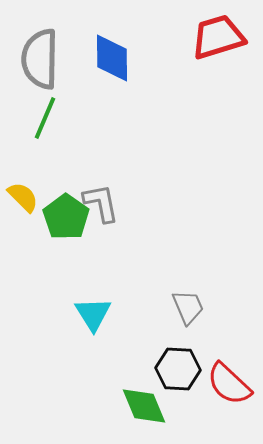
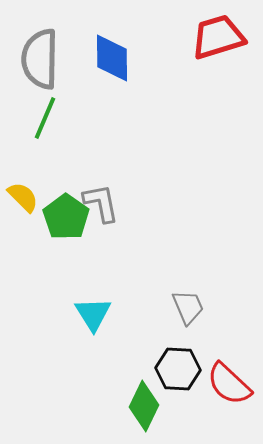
green diamond: rotated 48 degrees clockwise
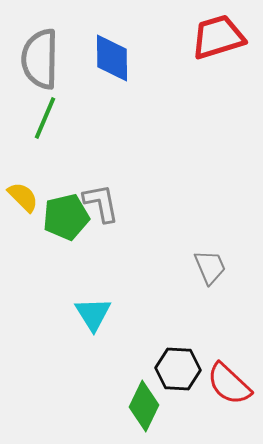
green pentagon: rotated 24 degrees clockwise
gray trapezoid: moved 22 px right, 40 px up
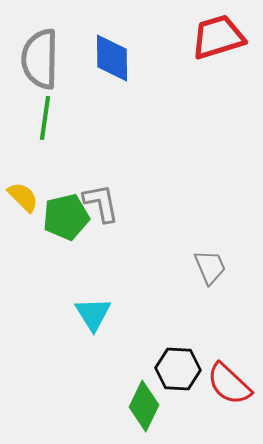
green line: rotated 15 degrees counterclockwise
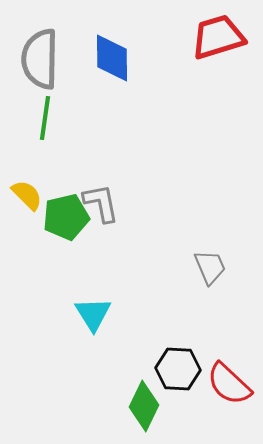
yellow semicircle: moved 4 px right, 2 px up
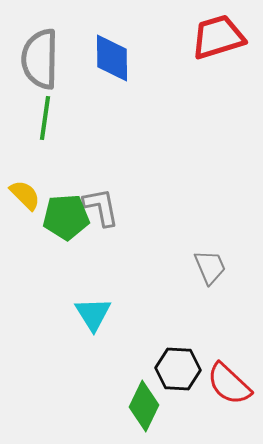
yellow semicircle: moved 2 px left
gray L-shape: moved 4 px down
green pentagon: rotated 9 degrees clockwise
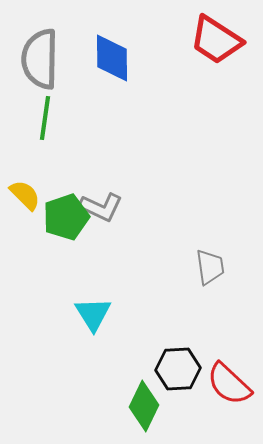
red trapezoid: moved 2 px left, 3 px down; rotated 130 degrees counterclockwise
gray L-shape: rotated 126 degrees clockwise
green pentagon: rotated 15 degrees counterclockwise
gray trapezoid: rotated 15 degrees clockwise
black hexagon: rotated 6 degrees counterclockwise
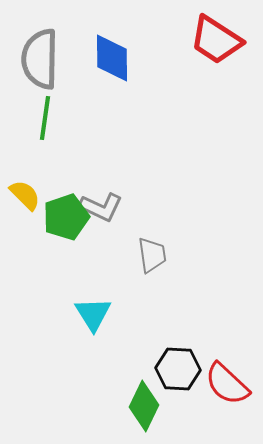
gray trapezoid: moved 58 px left, 12 px up
black hexagon: rotated 6 degrees clockwise
red semicircle: moved 2 px left
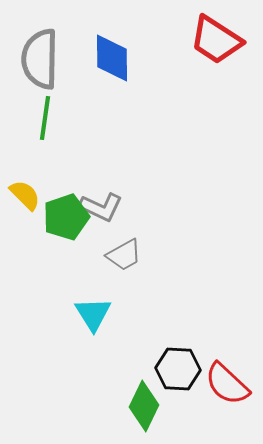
gray trapezoid: moved 28 px left; rotated 69 degrees clockwise
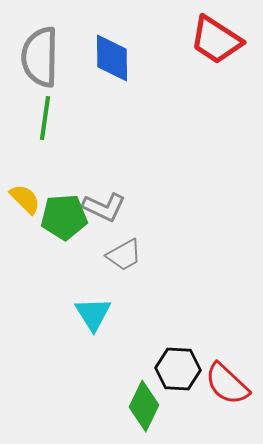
gray semicircle: moved 2 px up
yellow semicircle: moved 4 px down
gray L-shape: moved 3 px right
green pentagon: moved 2 px left; rotated 15 degrees clockwise
